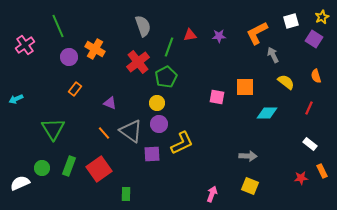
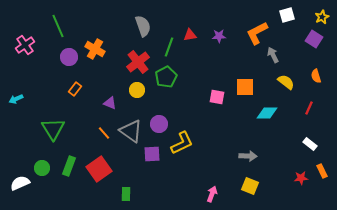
white square at (291, 21): moved 4 px left, 6 px up
yellow circle at (157, 103): moved 20 px left, 13 px up
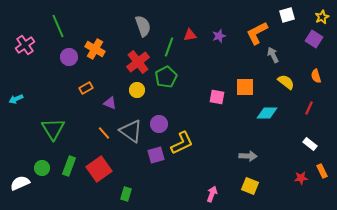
purple star at (219, 36): rotated 16 degrees counterclockwise
orange rectangle at (75, 89): moved 11 px right, 1 px up; rotated 24 degrees clockwise
purple square at (152, 154): moved 4 px right, 1 px down; rotated 12 degrees counterclockwise
green rectangle at (126, 194): rotated 16 degrees clockwise
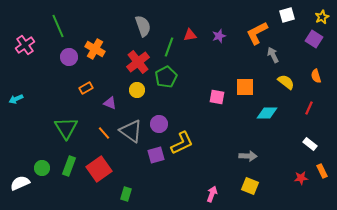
green triangle at (53, 129): moved 13 px right, 1 px up
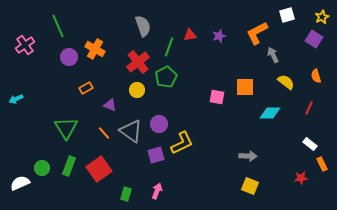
purple triangle at (110, 103): moved 2 px down
cyan diamond at (267, 113): moved 3 px right
orange rectangle at (322, 171): moved 7 px up
pink arrow at (212, 194): moved 55 px left, 3 px up
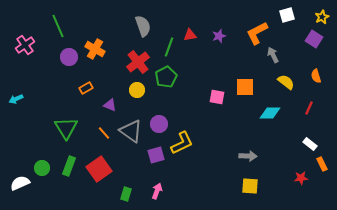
yellow square at (250, 186): rotated 18 degrees counterclockwise
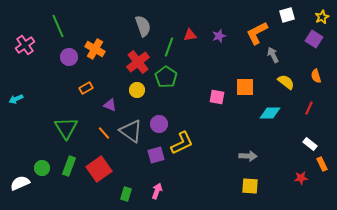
green pentagon at (166, 77): rotated 10 degrees counterclockwise
